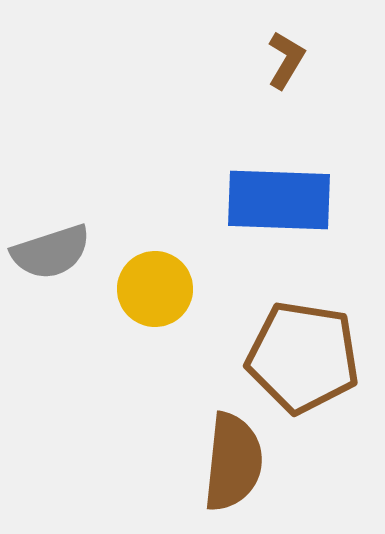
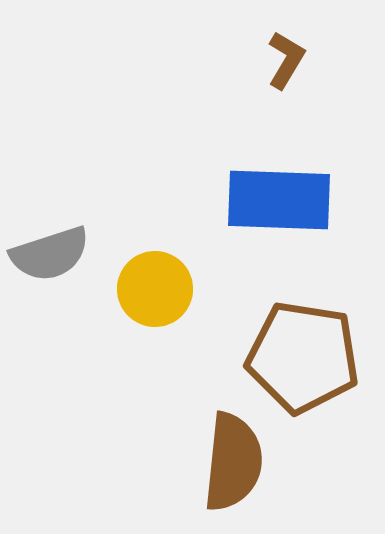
gray semicircle: moved 1 px left, 2 px down
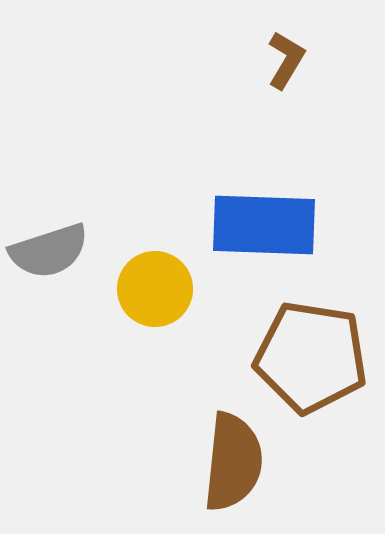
blue rectangle: moved 15 px left, 25 px down
gray semicircle: moved 1 px left, 3 px up
brown pentagon: moved 8 px right
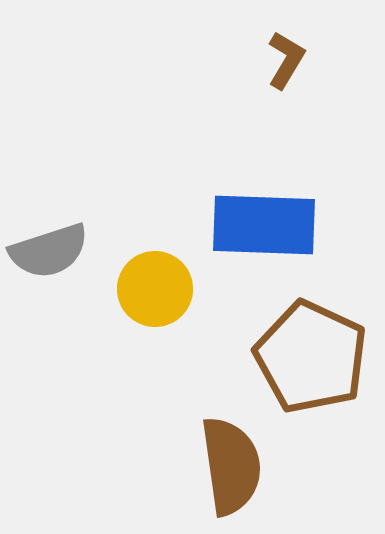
brown pentagon: rotated 16 degrees clockwise
brown semicircle: moved 2 px left, 4 px down; rotated 14 degrees counterclockwise
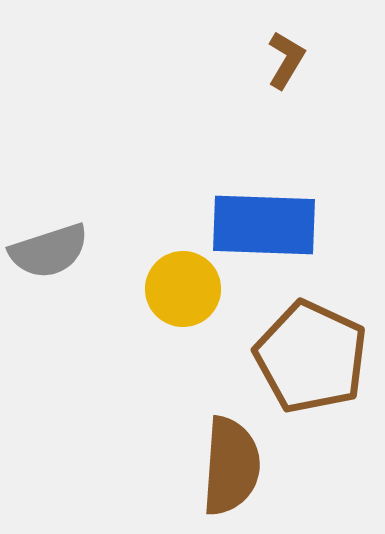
yellow circle: moved 28 px right
brown semicircle: rotated 12 degrees clockwise
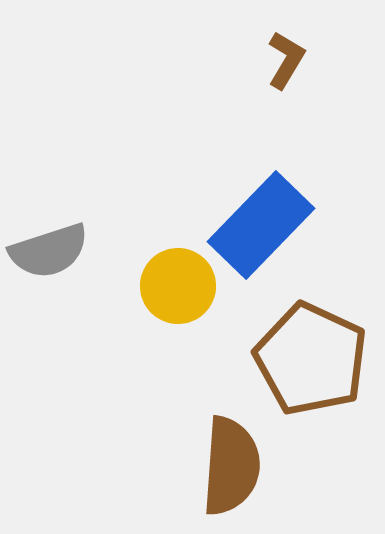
blue rectangle: moved 3 px left; rotated 48 degrees counterclockwise
yellow circle: moved 5 px left, 3 px up
brown pentagon: moved 2 px down
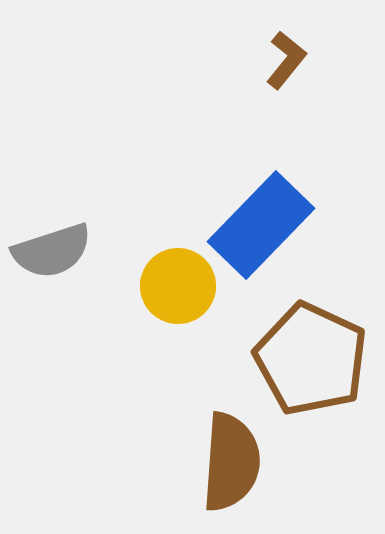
brown L-shape: rotated 8 degrees clockwise
gray semicircle: moved 3 px right
brown semicircle: moved 4 px up
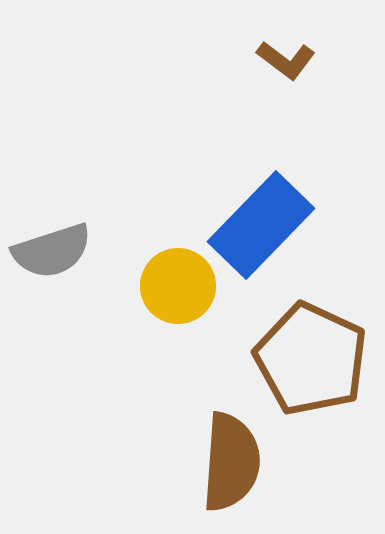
brown L-shape: rotated 88 degrees clockwise
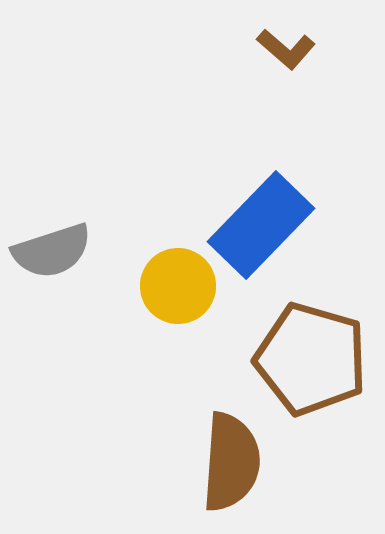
brown L-shape: moved 11 px up; rotated 4 degrees clockwise
brown pentagon: rotated 9 degrees counterclockwise
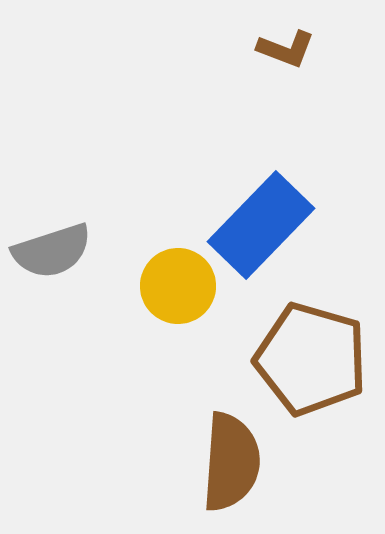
brown L-shape: rotated 20 degrees counterclockwise
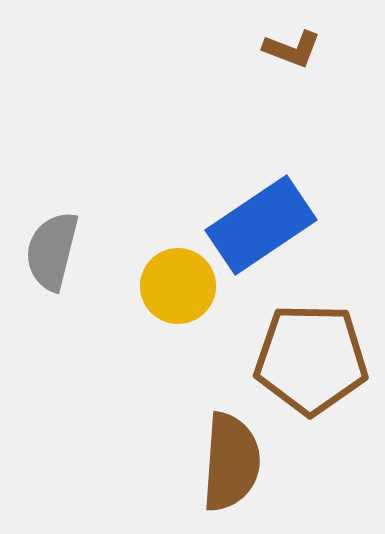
brown L-shape: moved 6 px right
blue rectangle: rotated 12 degrees clockwise
gray semicircle: rotated 122 degrees clockwise
brown pentagon: rotated 15 degrees counterclockwise
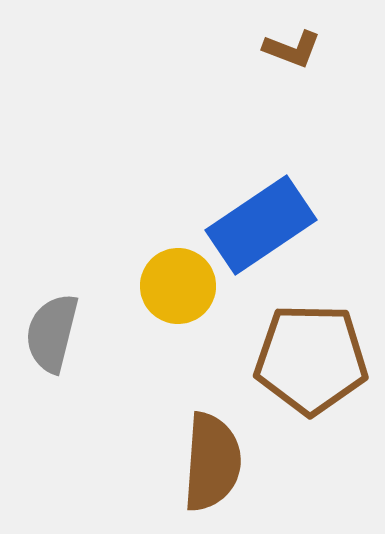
gray semicircle: moved 82 px down
brown semicircle: moved 19 px left
